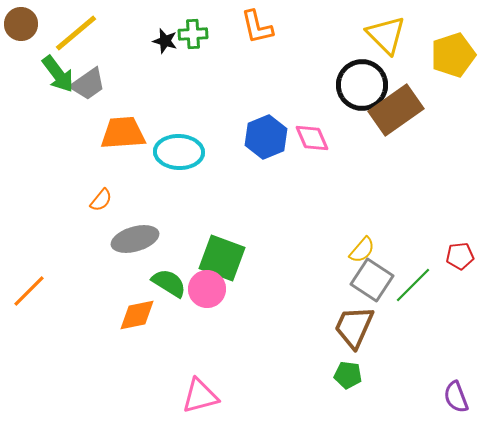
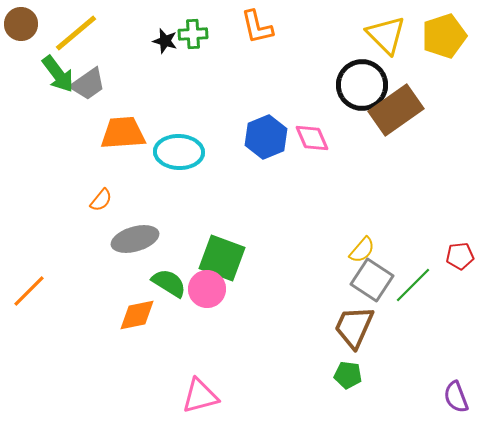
yellow pentagon: moved 9 px left, 19 px up
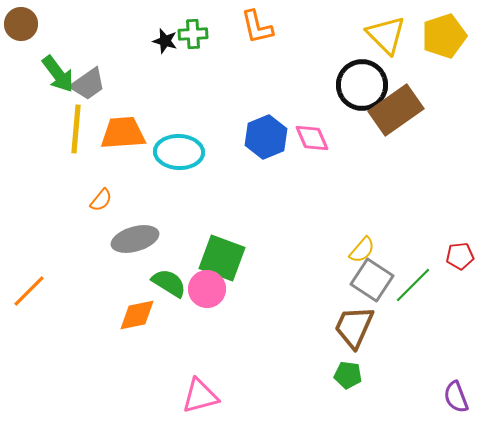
yellow line: moved 96 px down; rotated 45 degrees counterclockwise
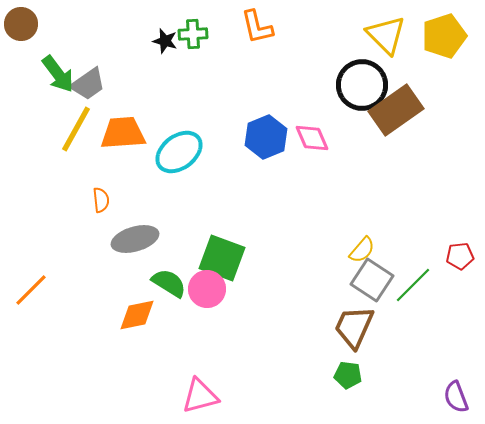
yellow line: rotated 24 degrees clockwise
cyan ellipse: rotated 39 degrees counterclockwise
orange semicircle: rotated 45 degrees counterclockwise
orange line: moved 2 px right, 1 px up
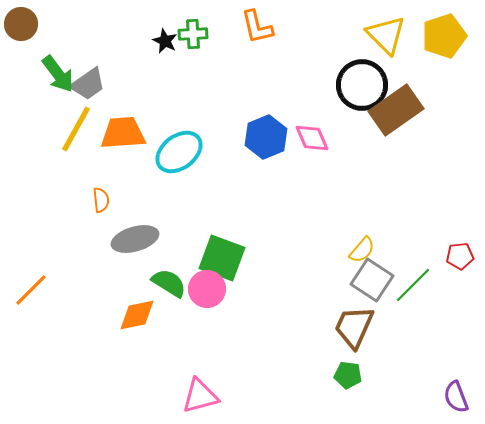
black star: rotated 10 degrees clockwise
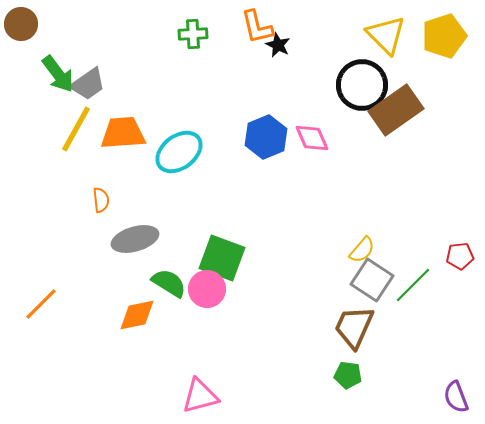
black star: moved 113 px right, 4 px down
orange line: moved 10 px right, 14 px down
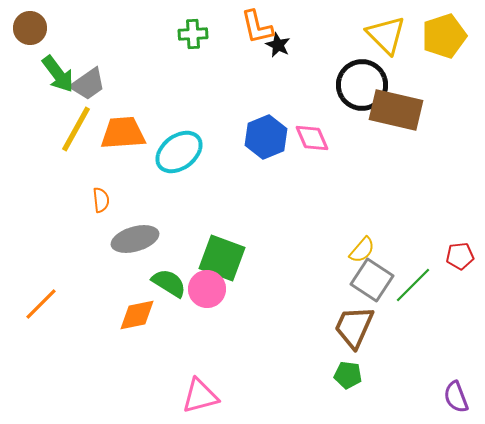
brown circle: moved 9 px right, 4 px down
brown rectangle: rotated 48 degrees clockwise
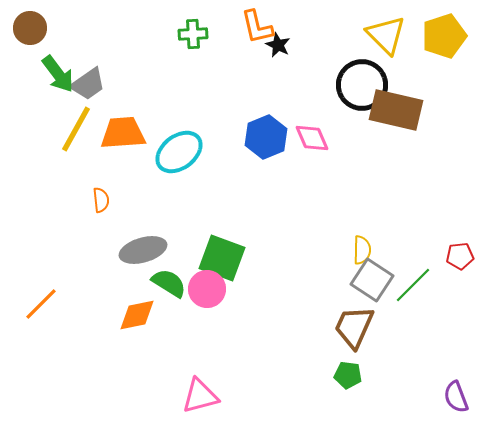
gray ellipse: moved 8 px right, 11 px down
yellow semicircle: rotated 40 degrees counterclockwise
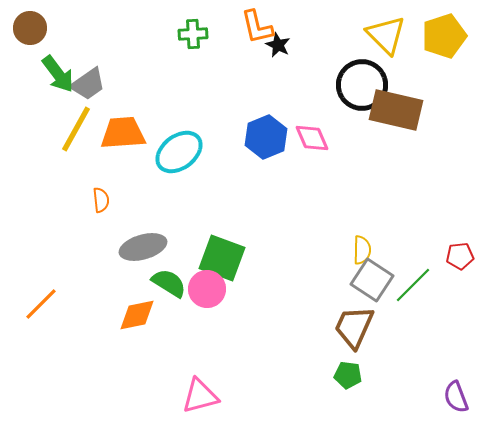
gray ellipse: moved 3 px up
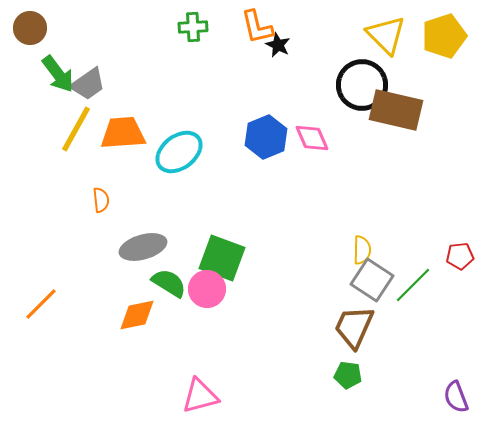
green cross: moved 7 px up
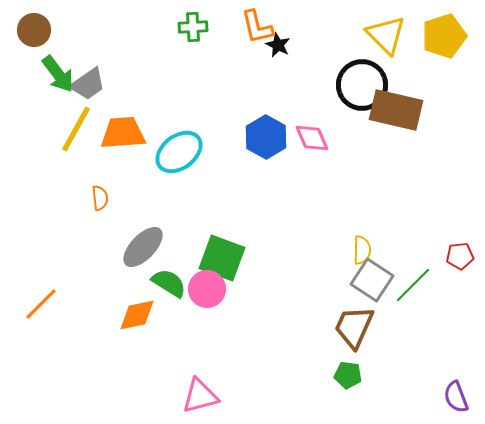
brown circle: moved 4 px right, 2 px down
blue hexagon: rotated 9 degrees counterclockwise
orange semicircle: moved 1 px left, 2 px up
gray ellipse: rotated 30 degrees counterclockwise
